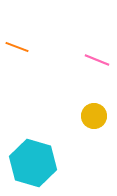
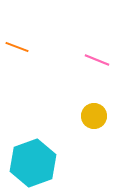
cyan hexagon: rotated 24 degrees clockwise
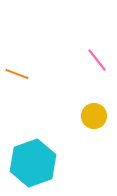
orange line: moved 27 px down
pink line: rotated 30 degrees clockwise
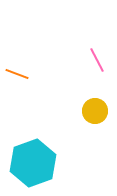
pink line: rotated 10 degrees clockwise
yellow circle: moved 1 px right, 5 px up
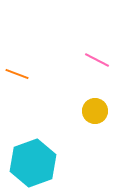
pink line: rotated 35 degrees counterclockwise
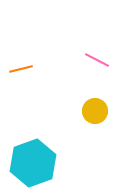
orange line: moved 4 px right, 5 px up; rotated 35 degrees counterclockwise
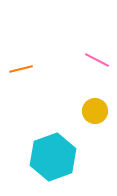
cyan hexagon: moved 20 px right, 6 px up
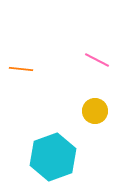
orange line: rotated 20 degrees clockwise
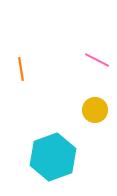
orange line: rotated 75 degrees clockwise
yellow circle: moved 1 px up
